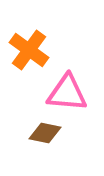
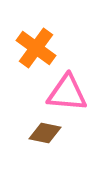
orange cross: moved 7 px right, 2 px up
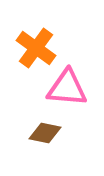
pink triangle: moved 5 px up
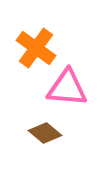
brown diamond: rotated 28 degrees clockwise
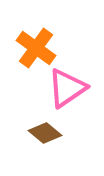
pink triangle: rotated 39 degrees counterclockwise
